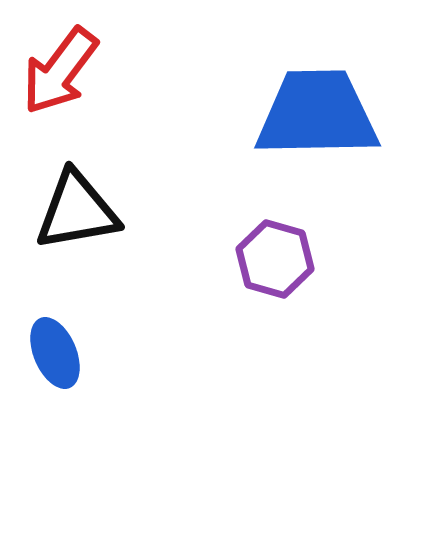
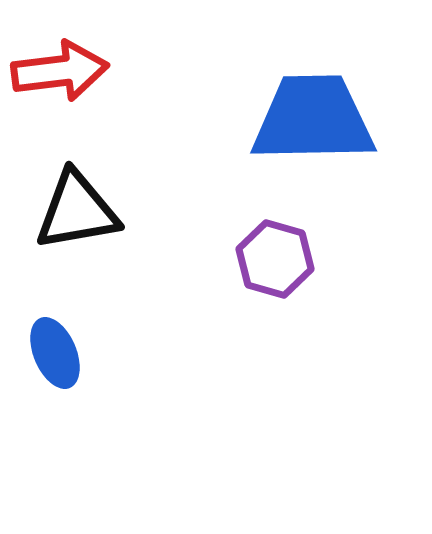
red arrow: rotated 134 degrees counterclockwise
blue trapezoid: moved 4 px left, 5 px down
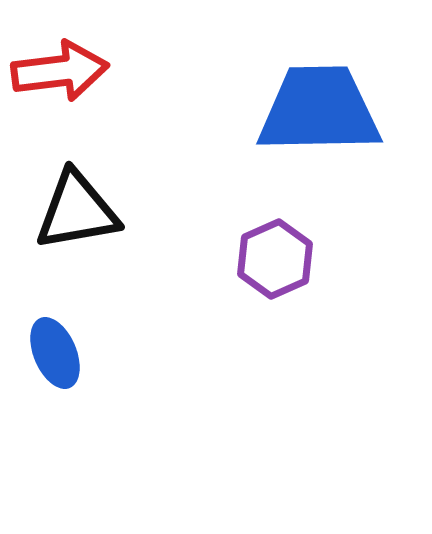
blue trapezoid: moved 6 px right, 9 px up
purple hexagon: rotated 20 degrees clockwise
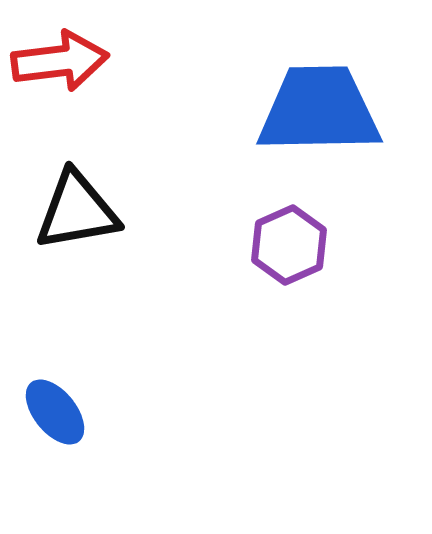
red arrow: moved 10 px up
purple hexagon: moved 14 px right, 14 px up
blue ellipse: moved 59 px down; rotated 16 degrees counterclockwise
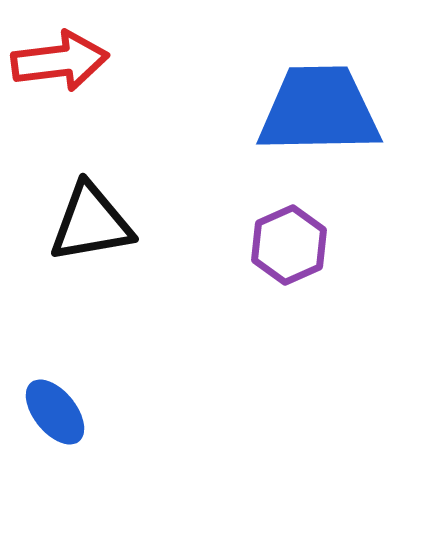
black triangle: moved 14 px right, 12 px down
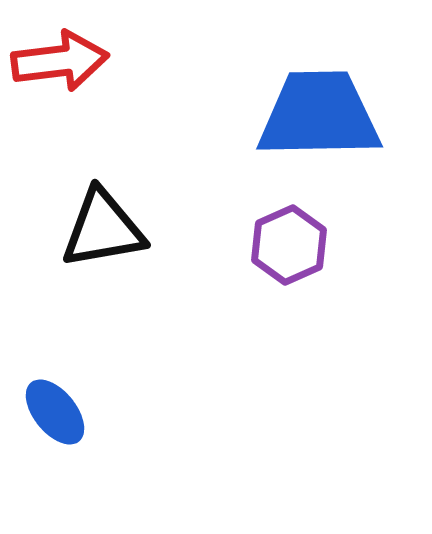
blue trapezoid: moved 5 px down
black triangle: moved 12 px right, 6 px down
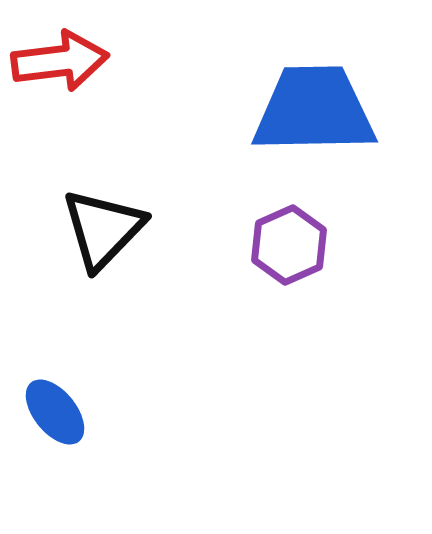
blue trapezoid: moved 5 px left, 5 px up
black triangle: rotated 36 degrees counterclockwise
